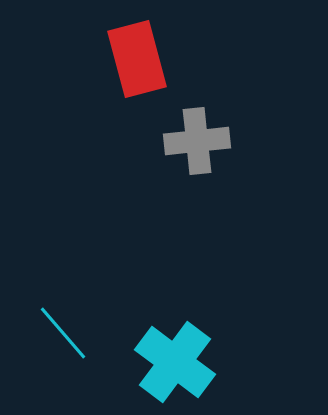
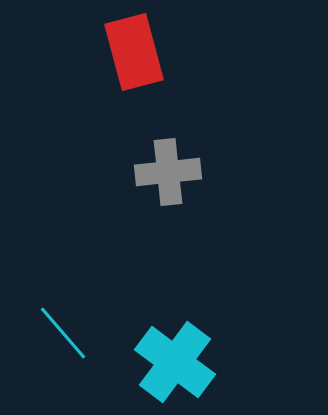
red rectangle: moved 3 px left, 7 px up
gray cross: moved 29 px left, 31 px down
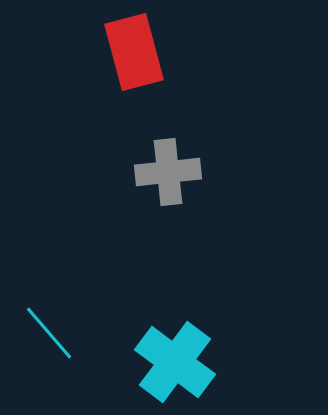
cyan line: moved 14 px left
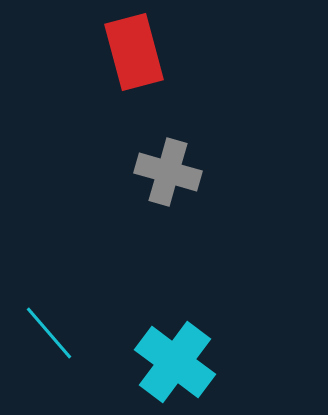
gray cross: rotated 22 degrees clockwise
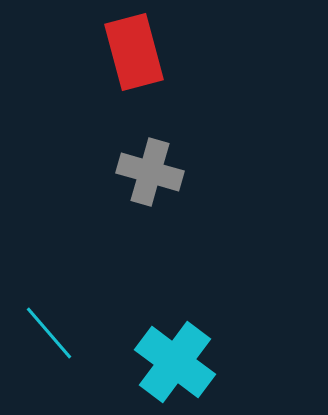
gray cross: moved 18 px left
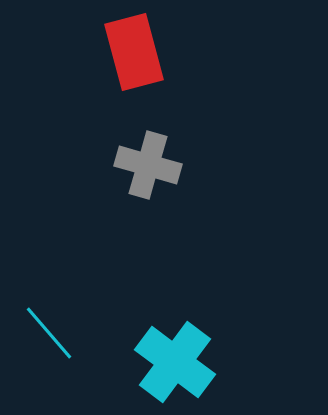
gray cross: moved 2 px left, 7 px up
